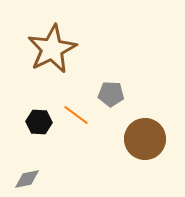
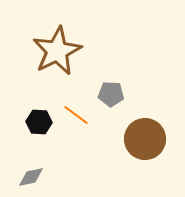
brown star: moved 5 px right, 2 px down
gray diamond: moved 4 px right, 2 px up
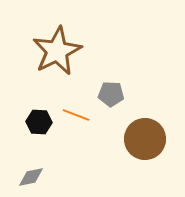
orange line: rotated 16 degrees counterclockwise
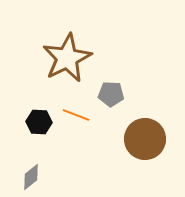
brown star: moved 10 px right, 7 px down
gray diamond: rotated 28 degrees counterclockwise
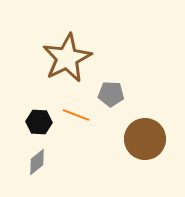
gray diamond: moved 6 px right, 15 px up
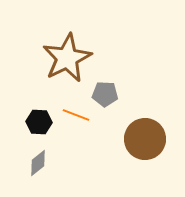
gray pentagon: moved 6 px left
gray diamond: moved 1 px right, 1 px down
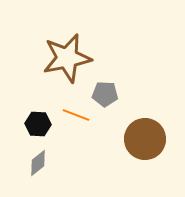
brown star: rotated 15 degrees clockwise
black hexagon: moved 1 px left, 2 px down
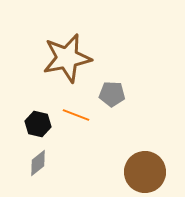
gray pentagon: moved 7 px right
black hexagon: rotated 10 degrees clockwise
brown circle: moved 33 px down
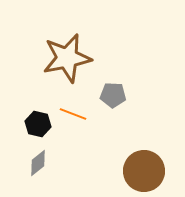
gray pentagon: moved 1 px right, 1 px down
orange line: moved 3 px left, 1 px up
brown circle: moved 1 px left, 1 px up
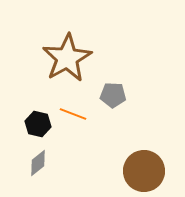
brown star: rotated 18 degrees counterclockwise
